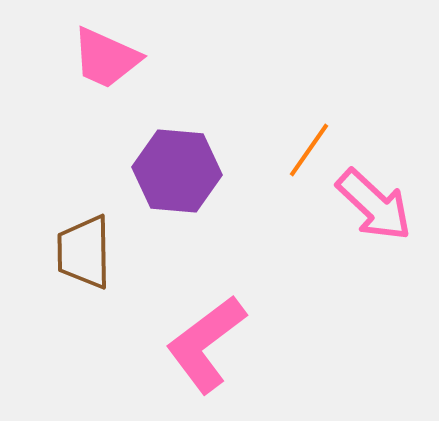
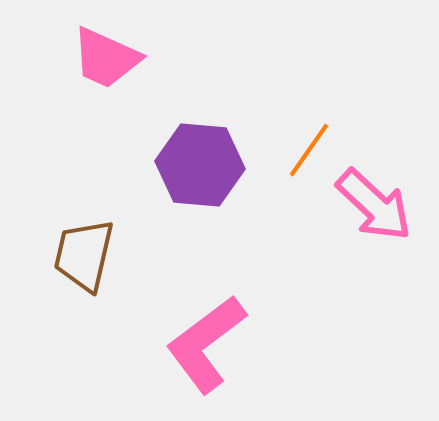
purple hexagon: moved 23 px right, 6 px up
brown trapezoid: moved 3 px down; rotated 14 degrees clockwise
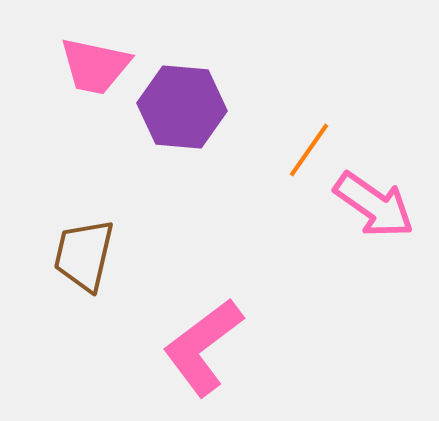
pink trapezoid: moved 11 px left, 8 px down; rotated 12 degrees counterclockwise
purple hexagon: moved 18 px left, 58 px up
pink arrow: rotated 8 degrees counterclockwise
pink L-shape: moved 3 px left, 3 px down
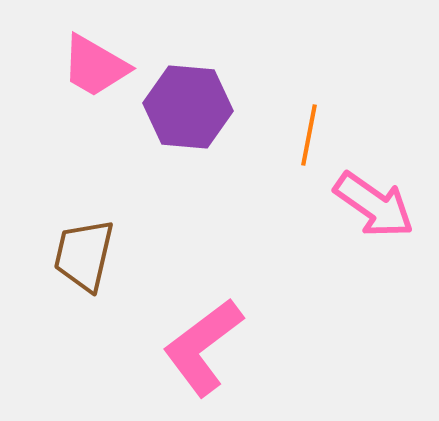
pink trapezoid: rotated 18 degrees clockwise
purple hexagon: moved 6 px right
orange line: moved 15 px up; rotated 24 degrees counterclockwise
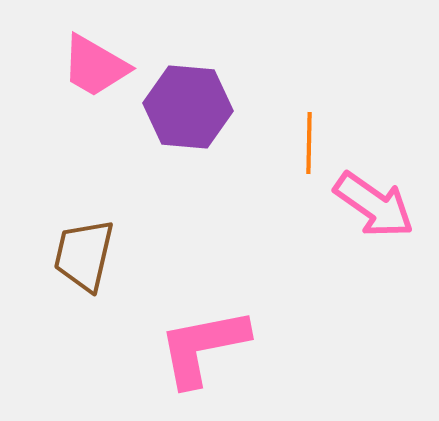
orange line: moved 8 px down; rotated 10 degrees counterclockwise
pink L-shape: rotated 26 degrees clockwise
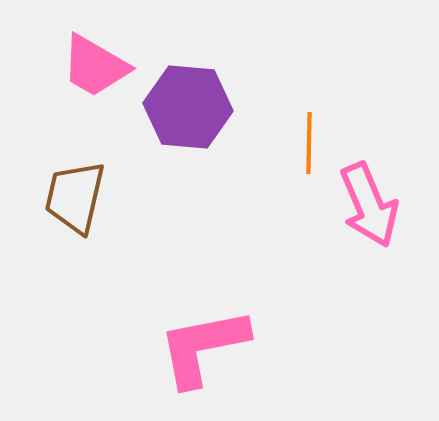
pink arrow: moved 5 px left; rotated 32 degrees clockwise
brown trapezoid: moved 9 px left, 58 px up
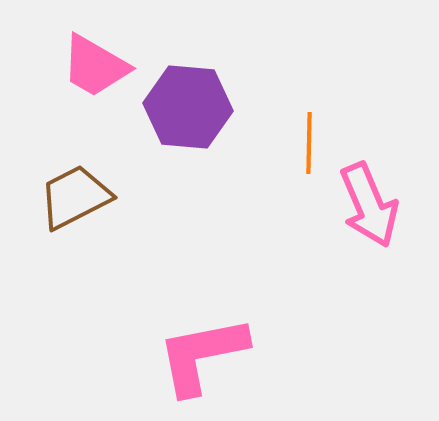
brown trapezoid: rotated 50 degrees clockwise
pink L-shape: moved 1 px left, 8 px down
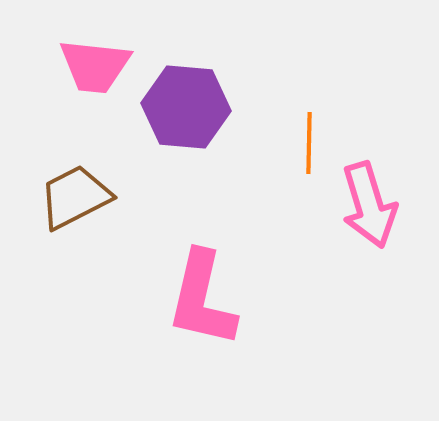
pink trapezoid: rotated 24 degrees counterclockwise
purple hexagon: moved 2 px left
pink arrow: rotated 6 degrees clockwise
pink L-shape: moved 56 px up; rotated 66 degrees counterclockwise
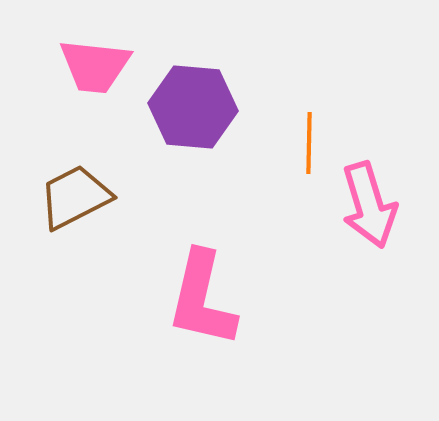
purple hexagon: moved 7 px right
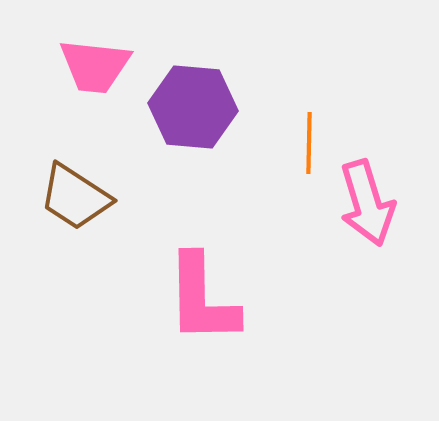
brown trapezoid: rotated 120 degrees counterclockwise
pink arrow: moved 2 px left, 2 px up
pink L-shape: rotated 14 degrees counterclockwise
